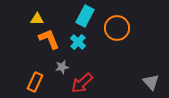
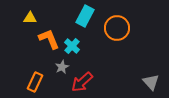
yellow triangle: moved 7 px left, 1 px up
cyan cross: moved 6 px left, 4 px down
gray star: rotated 16 degrees counterclockwise
red arrow: moved 1 px up
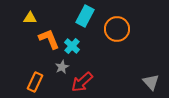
orange circle: moved 1 px down
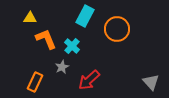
orange L-shape: moved 3 px left
red arrow: moved 7 px right, 2 px up
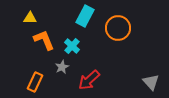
orange circle: moved 1 px right, 1 px up
orange L-shape: moved 2 px left, 1 px down
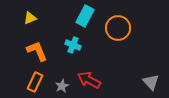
yellow triangle: rotated 24 degrees counterclockwise
orange L-shape: moved 7 px left, 11 px down
cyan cross: moved 1 px right, 1 px up; rotated 21 degrees counterclockwise
gray star: moved 19 px down
red arrow: rotated 70 degrees clockwise
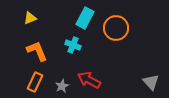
cyan rectangle: moved 2 px down
orange circle: moved 2 px left
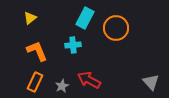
yellow triangle: rotated 16 degrees counterclockwise
cyan cross: rotated 28 degrees counterclockwise
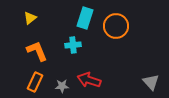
cyan rectangle: rotated 10 degrees counterclockwise
orange circle: moved 2 px up
red arrow: rotated 10 degrees counterclockwise
gray star: rotated 24 degrees clockwise
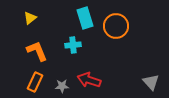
cyan rectangle: rotated 35 degrees counterclockwise
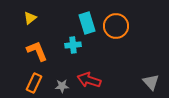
cyan rectangle: moved 2 px right, 5 px down
orange rectangle: moved 1 px left, 1 px down
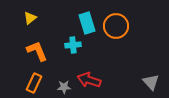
gray star: moved 2 px right, 1 px down
